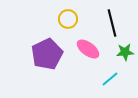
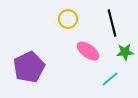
pink ellipse: moved 2 px down
purple pentagon: moved 18 px left, 13 px down
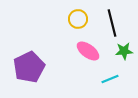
yellow circle: moved 10 px right
green star: moved 1 px left, 1 px up
cyan line: rotated 18 degrees clockwise
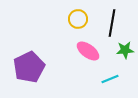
black line: rotated 24 degrees clockwise
green star: moved 1 px right, 1 px up
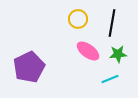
green star: moved 7 px left, 4 px down
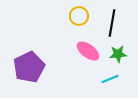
yellow circle: moved 1 px right, 3 px up
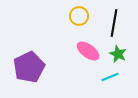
black line: moved 2 px right
green star: rotated 30 degrees clockwise
cyan line: moved 2 px up
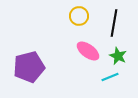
green star: moved 2 px down
purple pentagon: rotated 12 degrees clockwise
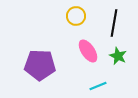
yellow circle: moved 3 px left
pink ellipse: rotated 20 degrees clockwise
purple pentagon: moved 11 px right, 2 px up; rotated 16 degrees clockwise
cyan line: moved 12 px left, 9 px down
